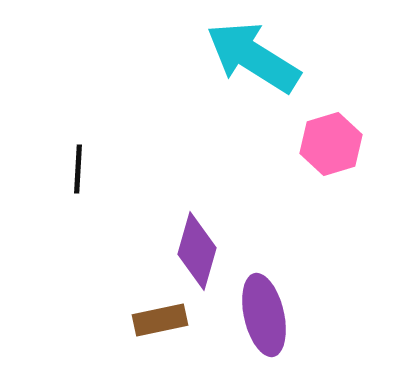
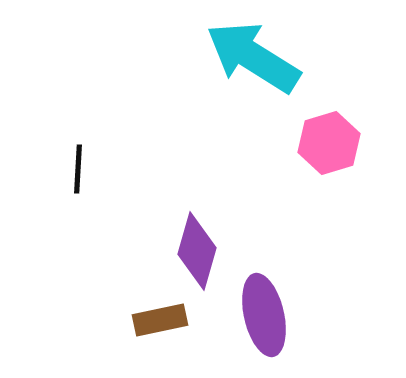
pink hexagon: moved 2 px left, 1 px up
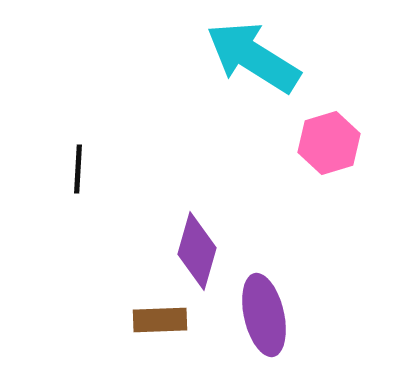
brown rectangle: rotated 10 degrees clockwise
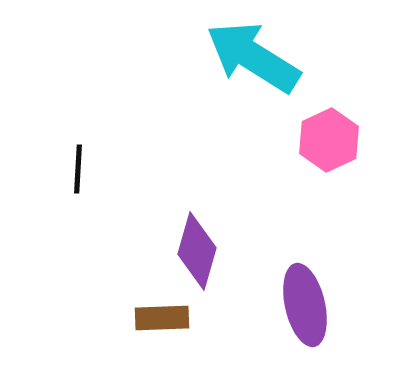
pink hexagon: moved 3 px up; rotated 8 degrees counterclockwise
purple ellipse: moved 41 px right, 10 px up
brown rectangle: moved 2 px right, 2 px up
